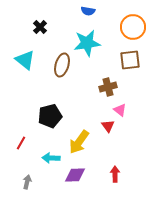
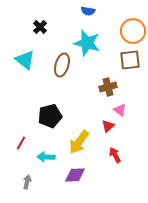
orange circle: moved 4 px down
cyan star: rotated 24 degrees clockwise
red triangle: rotated 24 degrees clockwise
cyan arrow: moved 5 px left, 1 px up
red arrow: moved 19 px up; rotated 28 degrees counterclockwise
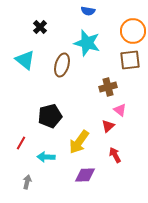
purple diamond: moved 10 px right
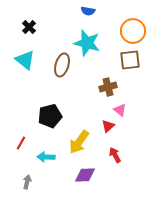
black cross: moved 11 px left
